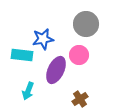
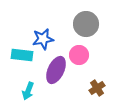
brown cross: moved 17 px right, 11 px up
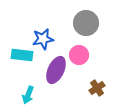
gray circle: moved 1 px up
cyan arrow: moved 4 px down
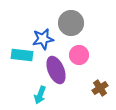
gray circle: moved 15 px left
purple ellipse: rotated 48 degrees counterclockwise
brown cross: moved 3 px right
cyan arrow: moved 12 px right
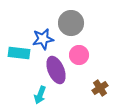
cyan rectangle: moved 3 px left, 2 px up
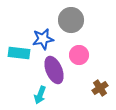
gray circle: moved 3 px up
purple ellipse: moved 2 px left
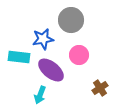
cyan rectangle: moved 4 px down
purple ellipse: moved 3 px left; rotated 28 degrees counterclockwise
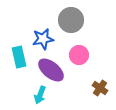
cyan rectangle: rotated 70 degrees clockwise
brown cross: rotated 21 degrees counterclockwise
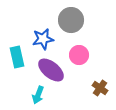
cyan rectangle: moved 2 px left
cyan arrow: moved 2 px left
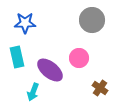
gray circle: moved 21 px right
blue star: moved 18 px left, 16 px up; rotated 10 degrees clockwise
pink circle: moved 3 px down
purple ellipse: moved 1 px left
cyan arrow: moved 5 px left, 3 px up
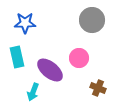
brown cross: moved 2 px left; rotated 14 degrees counterclockwise
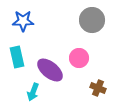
blue star: moved 2 px left, 2 px up
